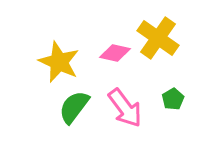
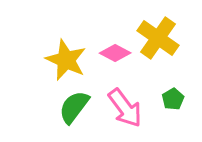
pink diamond: rotated 16 degrees clockwise
yellow star: moved 7 px right, 2 px up
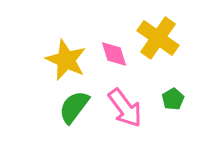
pink diamond: moved 1 px left, 1 px down; rotated 44 degrees clockwise
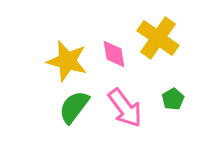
pink diamond: rotated 8 degrees clockwise
yellow star: moved 1 px right, 1 px down; rotated 9 degrees counterclockwise
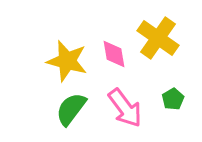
green semicircle: moved 3 px left, 2 px down
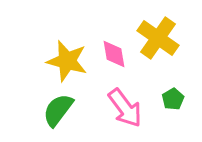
green semicircle: moved 13 px left, 1 px down
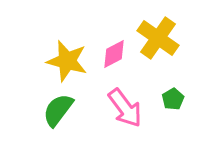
pink diamond: rotated 72 degrees clockwise
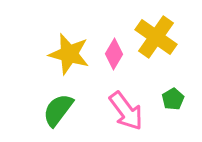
yellow cross: moved 2 px left, 1 px up
pink diamond: rotated 32 degrees counterclockwise
yellow star: moved 2 px right, 7 px up
pink arrow: moved 1 px right, 3 px down
